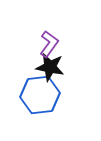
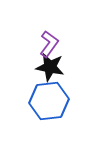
blue hexagon: moved 9 px right, 6 px down
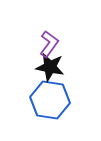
blue hexagon: moved 1 px right, 1 px up; rotated 15 degrees clockwise
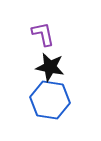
purple L-shape: moved 6 px left, 10 px up; rotated 48 degrees counterclockwise
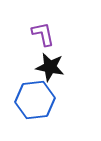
blue hexagon: moved 15 px left; rotated 15 degrees counterclockwise
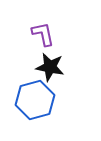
blue hexagon: rotated 9 degrees counterclockwise
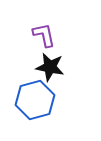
purple L-shape: moved 1 px right, 1 px down
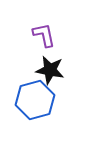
black star: moved 3 px down
